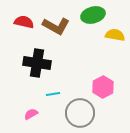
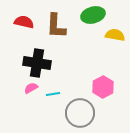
brown L-shape: rotated 64 degrees clockwise
pink semicircle: moved 26 px up
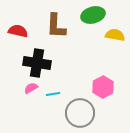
red semicircle: moved 6 px left, 9 px down
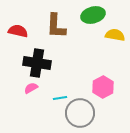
cyan line: moved 7 px right, 4 px down
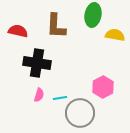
green ellipse: rotated 65 degrees counterclockwise
pink semicircle: moved 8 px right, 7 px down; rotated 136 degrees clockwise
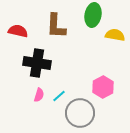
cyan line: moved 1 px left, 2 px up; rotated 32 degrees counterclockwise
